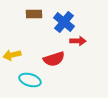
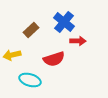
brown rectangle: moved 3 px left, 16 px down; rotated 42 degrees counterclockwise
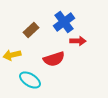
blue cross: rotated 15 degrees clockwise
cyan ellipse: rotated 15 degrees clockwise
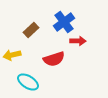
cyan ellipse: moved 2 px left, 2 px down
